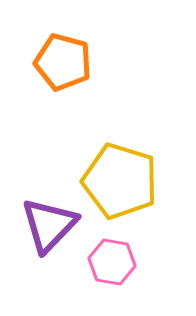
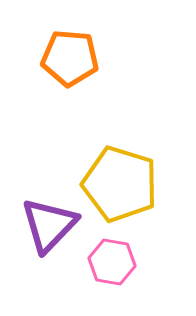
orange pentagon: moved 7 px right, 4 px up; rotated 10 degrees counterclockwise
yellow pentagon: moved 3 px down
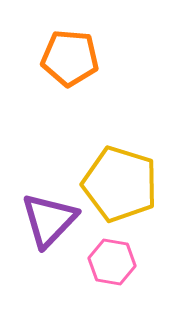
purple triangle: moved 5 px up
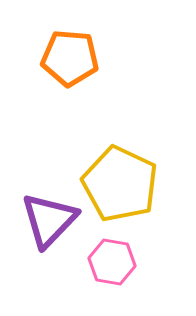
yellow pentagon: rotated 8 degrees clockwise
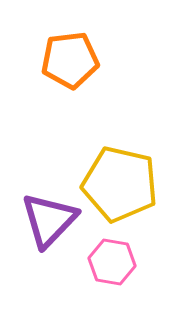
orange pentagon: moved 2 px down; rotated 12 degrees counterclockwise
yellow pentagon: rotated 12 degrees counterclockwise
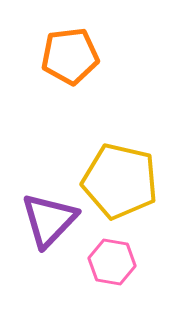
orange pentagon: moved 4 px up
yellow pentagon: moved 3 px up
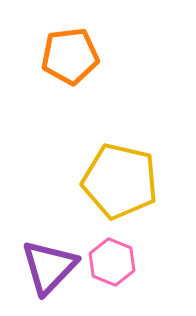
purple triangle: moved 47 px down
pink hexagon: rotated 12 degrees clockwise
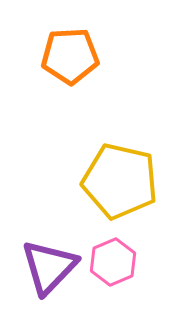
orange pentagon: rotated 4 degrees clockwise
pink hexagon: moved 1 px right; rotated 15 degrees clockwise
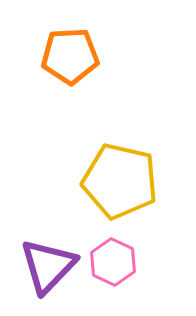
pink hexagon: rotated 12 degrees counterclockwise
purple triangle: moved 1 px left, 1 px up
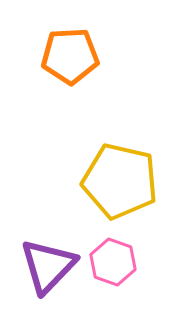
pink hexagon: rotated 6 degrees counterclockwise
